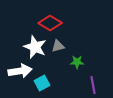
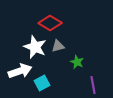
green star: rotated 24 degrees clockwise
white arrow: rotated 10 degrees counterclockwise
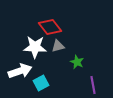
red diamond: moved 4 px down; rotated 20 degrees clockwise
white star: rotated 20 degrees counterclockwise
cyan square: moved 1 px left
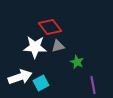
white arrow: moved 6 px down
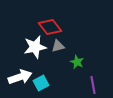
white star: rotated 15 degrees counterclockwise
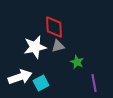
red diamond: moved 4 px right; rotated 35 degrees clockwise
purple line: moved 1 px right, 2 px up
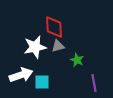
green star: moved 2 px up
white arrow: moved 1 px right, 2 px up
cyan square: moved 1 px right, 1 px up; rotated 28 degrees clockwise
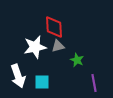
white arrow: moved 3 px left, 1 px down; rotated 90 degrees clockwise
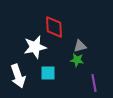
gray triangle: moved 22 px right
green star: rotated 16 degrees counterclockwise
cyan square: moved 6 px right, 9 px up
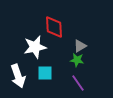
gray triangle: rotated 16 degrees counterclockwise
cyan square: moved 3 px left
purple line: moved 16 px left; rotated 24 degrees counterclockwise
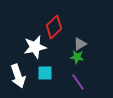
red diamond: rotated 50 degrees clockwise
gray triangle: moved 2 px up
green star: moved 3 px up
purple line: moved 1 px up
